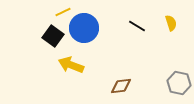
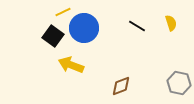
brown diamond: rotated 15 degrees counterclockwise
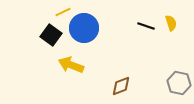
black line: moved 9 px right; rotated 12 degrees counterclockwise
black square: moved 2 px left, 1 px up
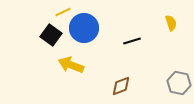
black line: moved 14 px left, 15 px down; rotated 36 degrees counterclockwise
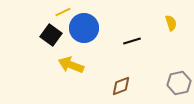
gray hexagon: rotated 25 degrees counterclockwise
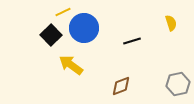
black square: rotated 10 degrees clockwise
yellow arrow: rotated 15 degrees clockwise
gray hexagon: moved 1 px left, 1 px down
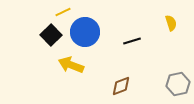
blue circle: moved 1 px right, 4 px down
yellow arrow: rotated 15 degrees counterclockwise
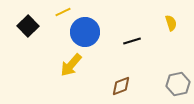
black square: moved 23 px left, 9 px up
yellow arrow: rotated 70 degrees counterclockwise
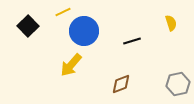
blue circle: moved 1 px left, 1 px up
brown diamond: moved 2 px up
